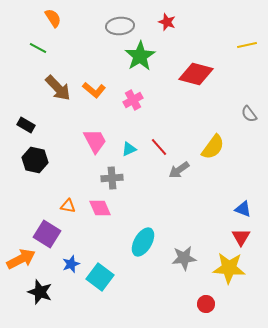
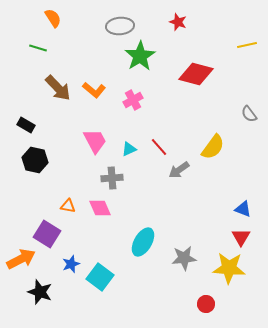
red star: moved 11 px right
green line: rotated 12 degrees counterclockwise
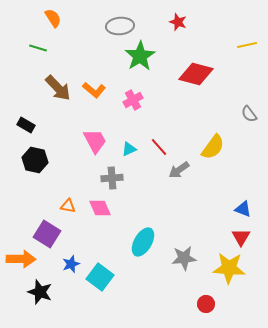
orange arrow: rotated 28 degrees clockwise
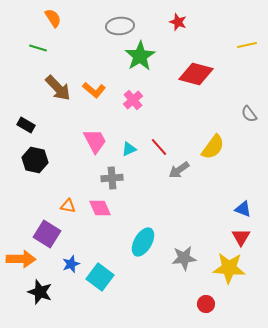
pink cross: rotated 12 degrees counterclockwise
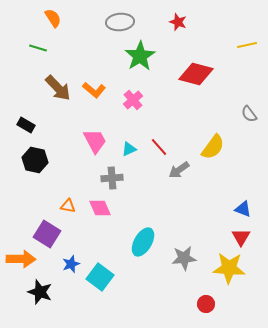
gray ellipse: moved 4 px up
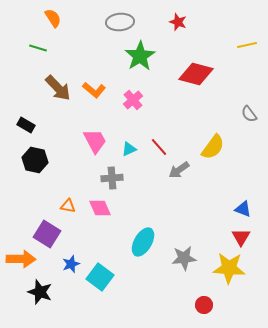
red circle: moved 2 px left, 1 px down
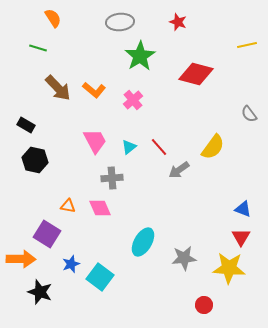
cyan triangle: moved 2 px up; rotated 14 degrees counterclockwise
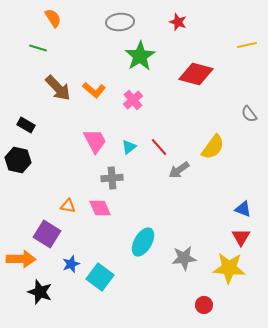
black hexagon: moved 17 px left
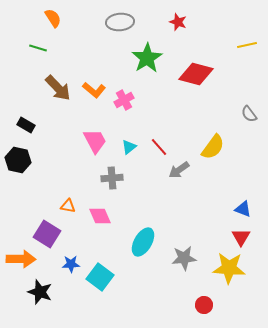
green star: moved 7 px right, 2 px down
pink cross: moved 9 px left; rotated 12 degrees clockwise
pink diamond: moved 8 px down
blue star: rotated 18 degrees clockwise
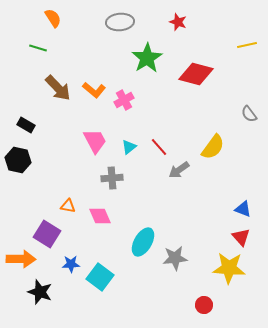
red triangle: rotated 12 degrees counterclockwise
gray star: moved 9 px left
